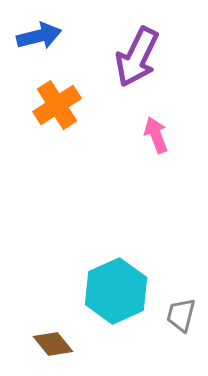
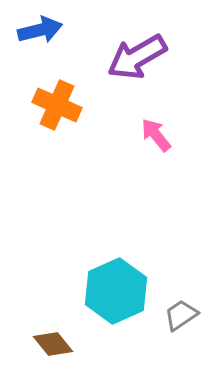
blue arrow: moved 1 px right, 6 px up
purple arrow: rotated 34 degrees clockwise
orange cross: rotated 33 degrees counterclockwise
pink arrow: rotated 18 degrees counterclockwise
gray trapezoid: rotated 42 degrees clockwise
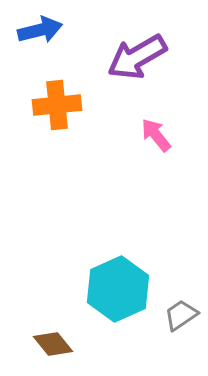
orange cross: rotated 30 degrees counterclockwise
cyan hexagon: moved 2 px right, 2 px up
